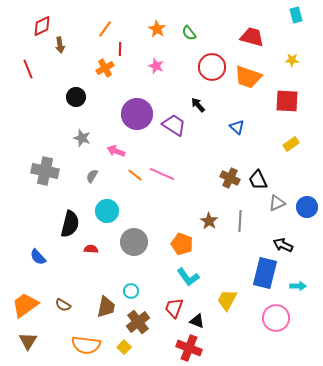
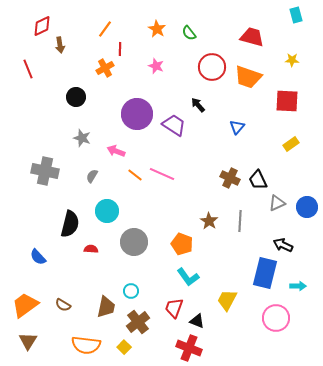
blue triangle at (237, 127): rotated 28 degrees clockwise
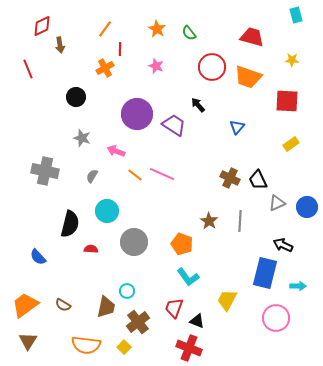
cyan circle at (131, 291): moved 4 px left
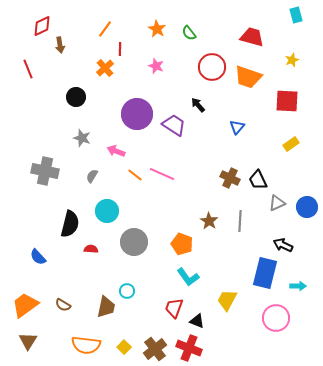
yellow star at (292, 60): rotated 24 degrees counterclockwise
orange cross at (105, 68): rotated 12 degrees counterclockwise
brown cross at (138, 322): moved 17 px right, 27 px down
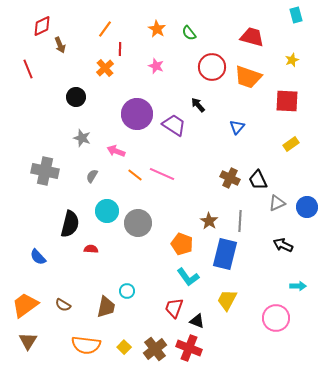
brown arrow at (60, 45): rotated 14 degrees counterclockwise
gray circle at (134, 242): moved 4 px right, 19 px up
blue rectangle at (265, 273): moved 40 px left, 19 px up
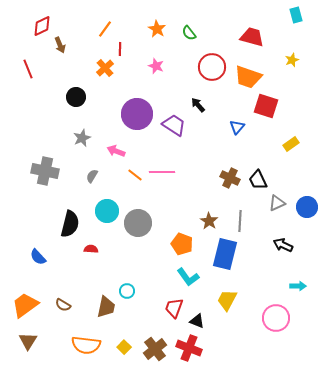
red square at (287, 101): moved 21 px left, 5 px down; rotated 15 degrees clockwise
gray star at (82, 138): rotated 30 degrees clockwise
pink line at (162, 174): moved 2 px up; rotated 25 degrees counterclockwise
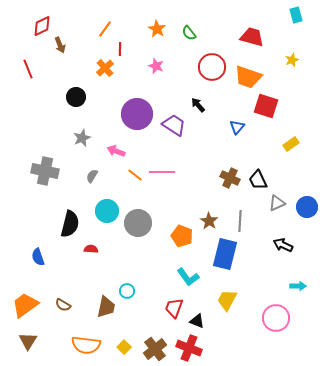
orange pentagon at (182, 244): moved 8 px up
blue semicircle at (38, 257): rotated 24 degrees clockwise
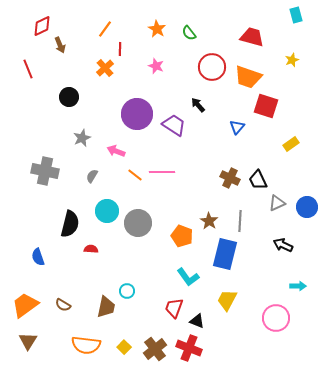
black circle at (76, 97): moved 7 px left
